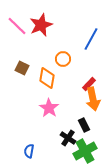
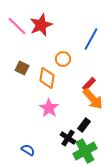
orange arrow: rotated 30 degrees counterclockwise
black rectangle: rotated 64 degrees clockwise
blue semicircle: moved 1 px left, 1 px up; rotated 112 degrees clockwise
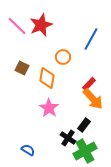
orange circle: moved 2 px up
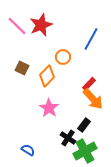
orange diamond: moved 2 px up; rotated 35 degrees clockwise
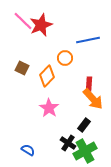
pink line: moved 6 px right, 5 px up
blue line: moved 3 px left, 1 px down; rotated 50 degrees clockwise
orange circle: moved 2 px right, 1 px down
red rectangle: rotated 40 degrees counterclockwise
black cross: moved 5 px down
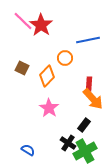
red star: rotated 15 degrees counterclockwise
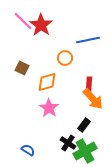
orange diamond: moved 6 px down; rotated 30 degrees clockwise
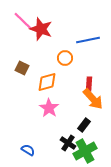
red star: moved 4 px down; rotated 15 degrees counterclockwise
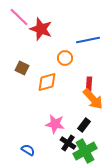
pink line: moved 4 px left, 4 px up
pink star: moved 6 px right, 16 px down; rotated 24 degrees counterclockwise
